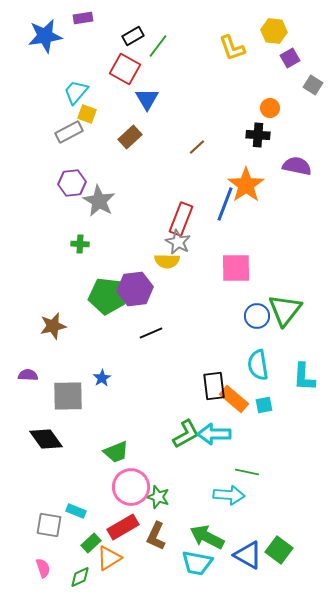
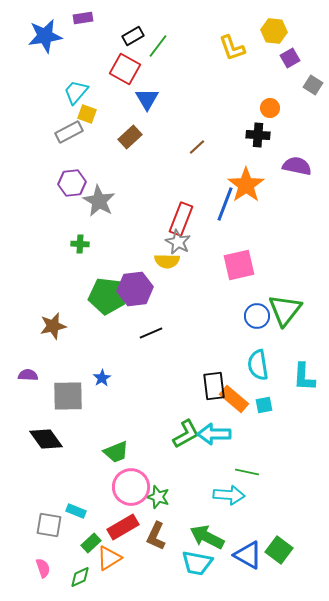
pink square at (236, 268): moved 3 px right, 3 px up; rotated 12 degrees counterclockwise
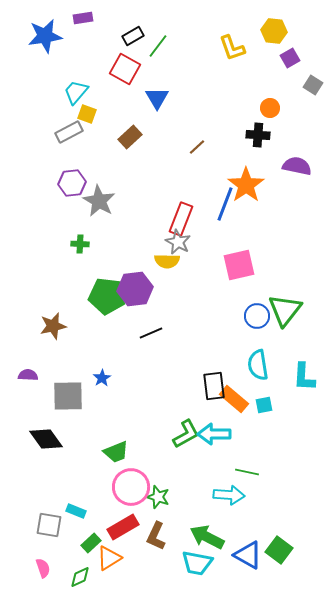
blue triangle at (147, 99): moved 10 px right, 1 px up
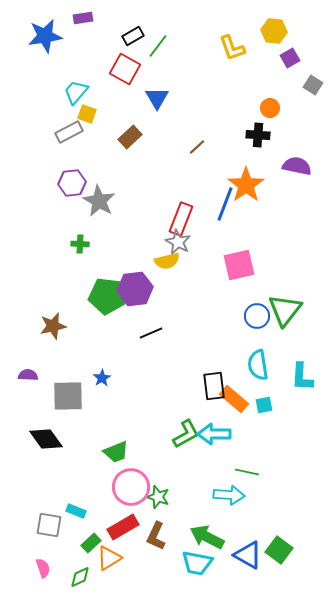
yellow semicircle at (167, 261): rotated 15 degrees counterclockwise
cyan L-shape at (304, 377): moved 2 px left
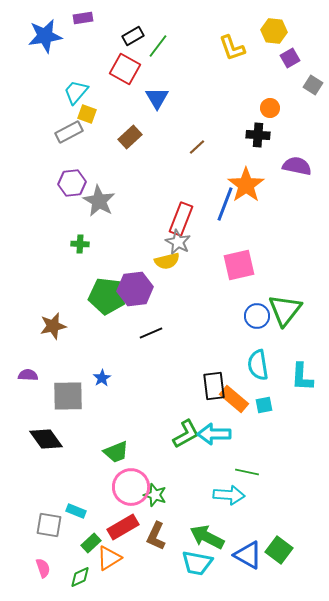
green star at (158, 497): moved 3 px left, 2 px up
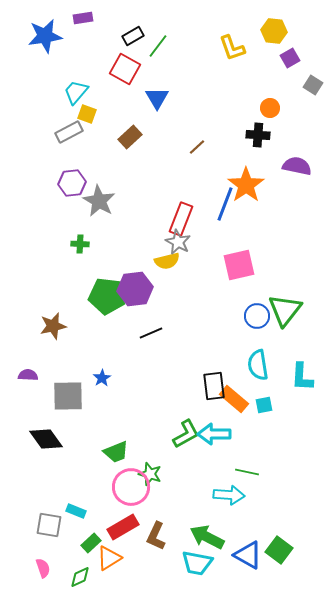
green star at (155, 495): moved 5 px left, 21 px up
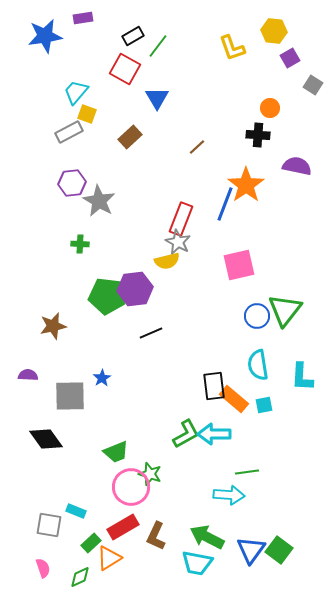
gray square at (68, 396): moved 2 px right
green line at (247, 472): rotated 20 degrees counterclockwise
blue triangle at (248, 555): moved 3 px right, 5 px up; rotated 36 degrees clockwise
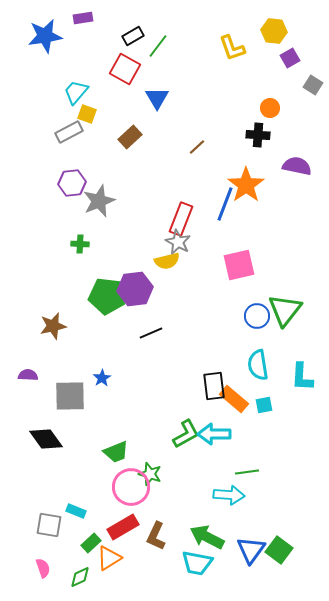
gray star at (99, 201): rotated 20 degrees clockwise
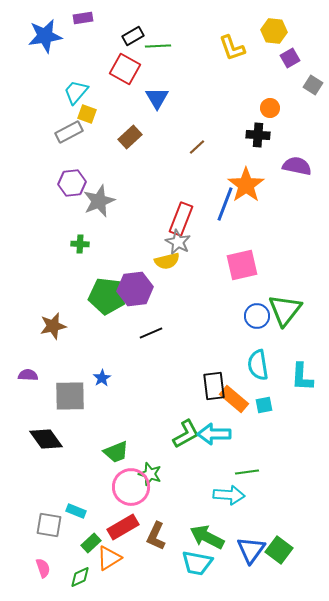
green line at (158, 46): rotated 50 degrees clockwise
pink square at (239, 265): moved 3 px right
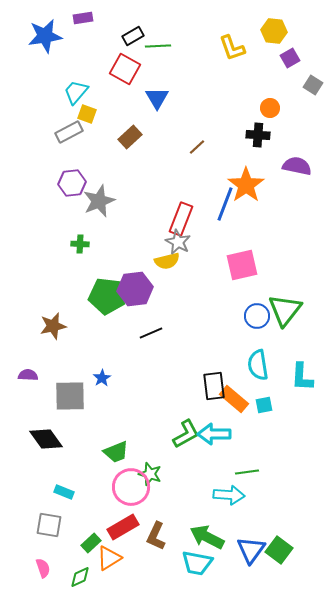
cyan rectangle at (76, 511): moved 12 px left, 19 px up
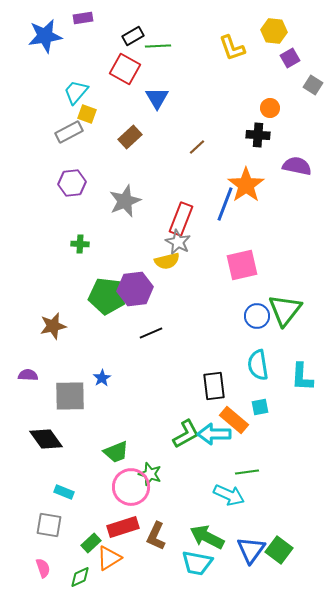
gray star at (99, 201): moved 26 px right
orange rectangle at (234, 399): moved 21 px down
cyan square at (264, 405): moved 4 px left, 2 px down
cyan arrow at (229, 495): rotated 20 degrees clockwise
red rectangle at (123, 527): rotated 12 degrees clockwise
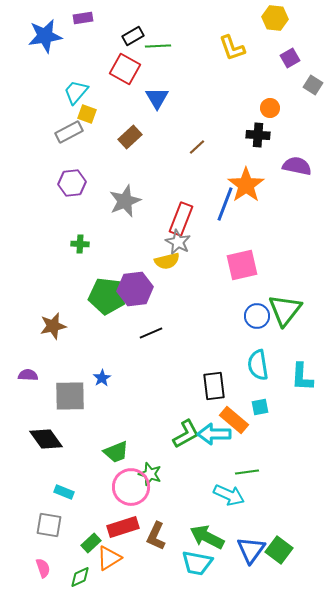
yellow hexagon at (274, 31): moved 1 px right, 13 px up
